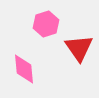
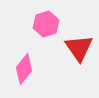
pink diamond: rotated 44 degrees clockwise
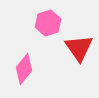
pink hexagon: moved 2 px right, 1 px up
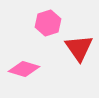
pink diamond: rotated 68 degrees clockwise
